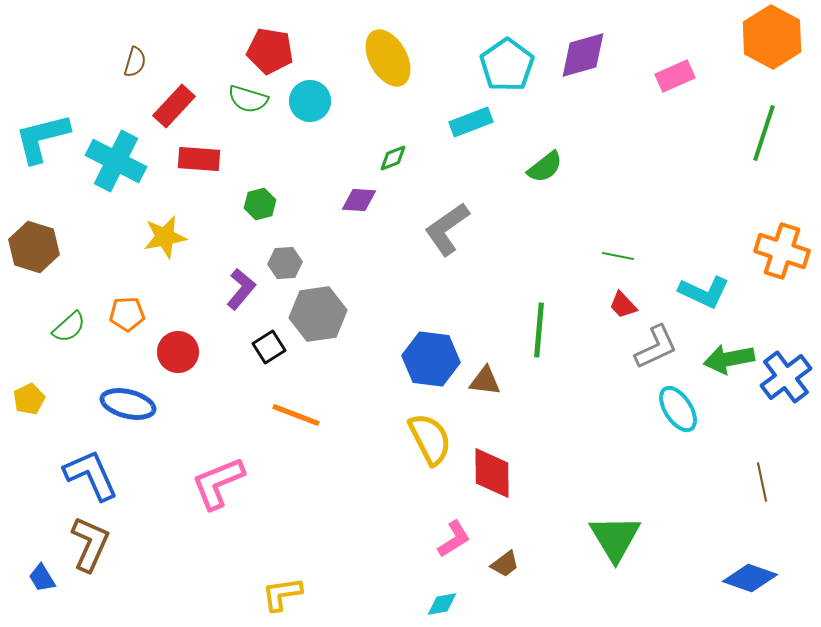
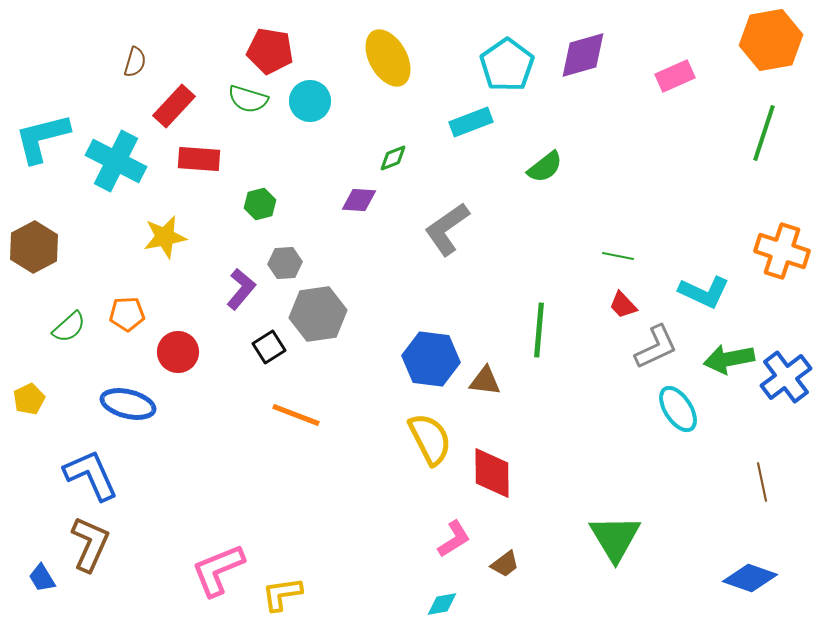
orange hexagon at (772, 37): moved 1 px left, 3 px down; rotated 22 degrees clockwise
brown hexagon at (34, 247): rotated 15 degrees clockwise
pink L-shape at (218, 483): moved 87 px down
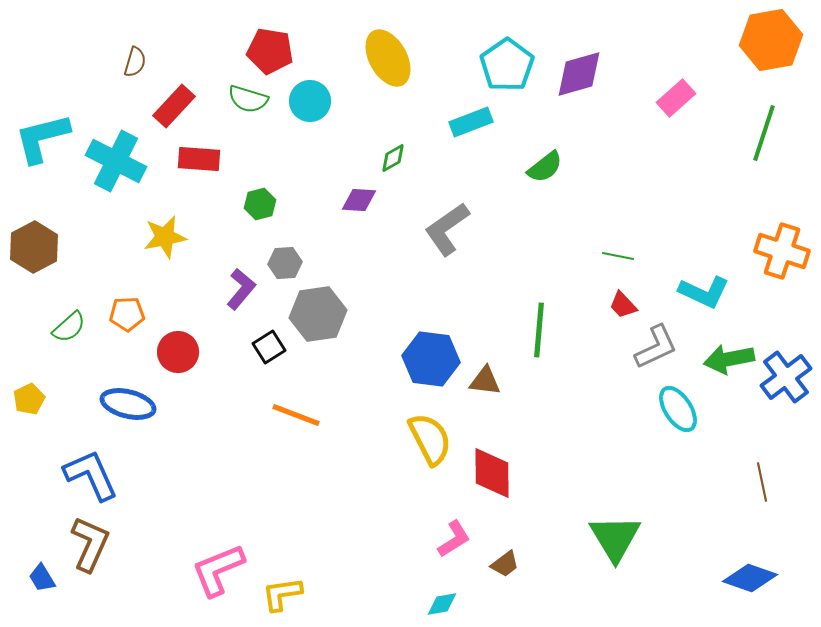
purple diamond at (583, 55): moved 4 px left, 19 px down
pink rectangle at (675, 76): moved 1 px right, 22 px down; rotated 18 degrees counterclockwise
green diamond at (393, 158): rotated 8 degrees counterclockwise
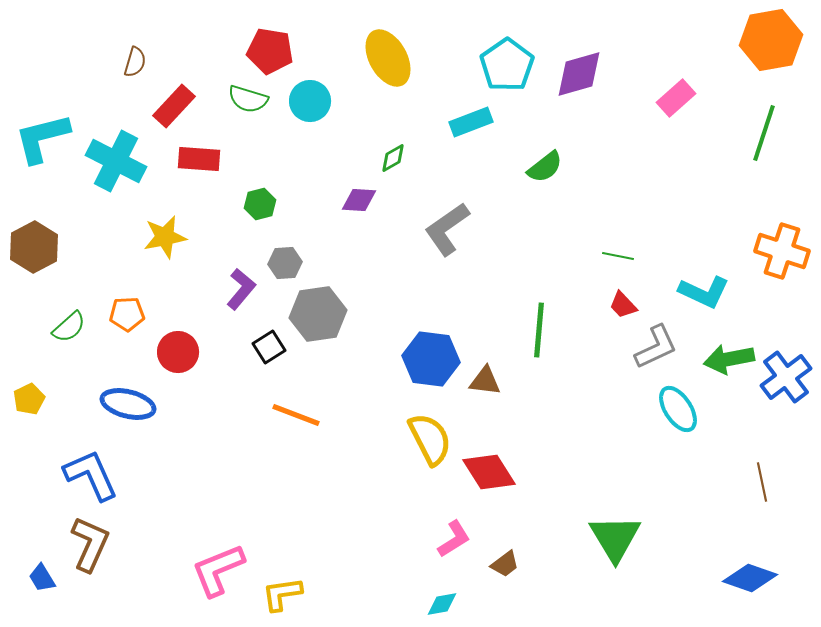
red diamond at (492, 473): moved 3 px left, 1 px up; rotated 32 degrees counterclockwise
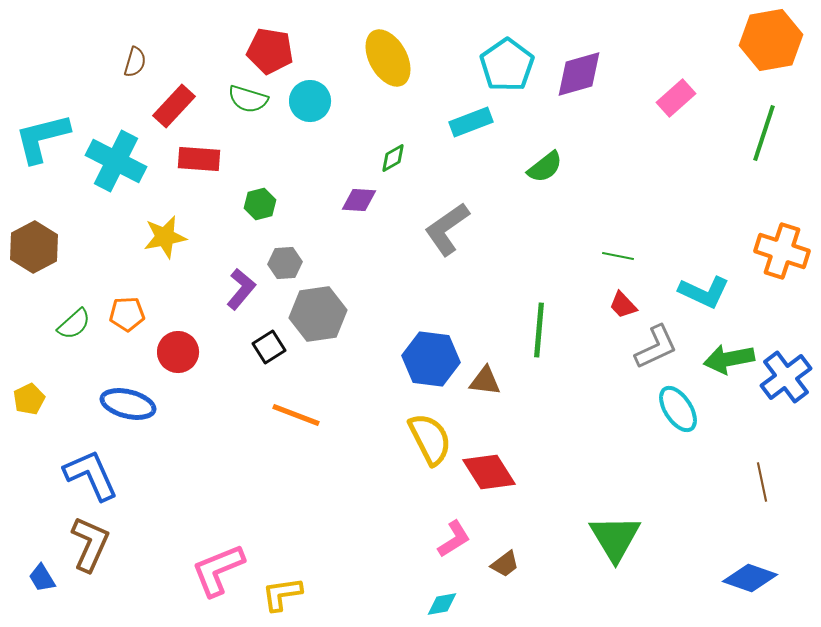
green semicircle at (69, 327): moved 5 px right, 3 px up
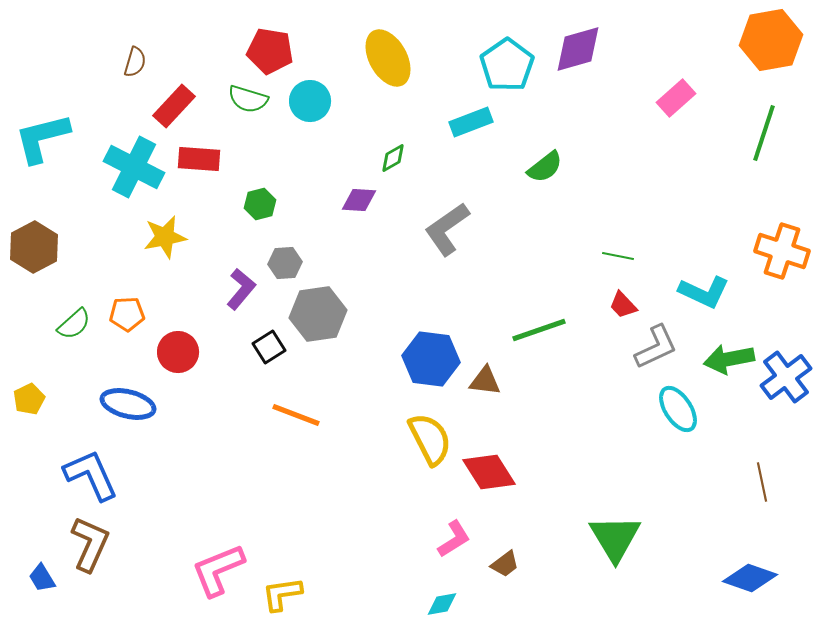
purple diamond at (579, 74): moved 1 px left, 25 px up
cyan cross at (116, 161): moved 18 px right, 6 px down
green line at (539, 330): rotated 66 degrees clockwise
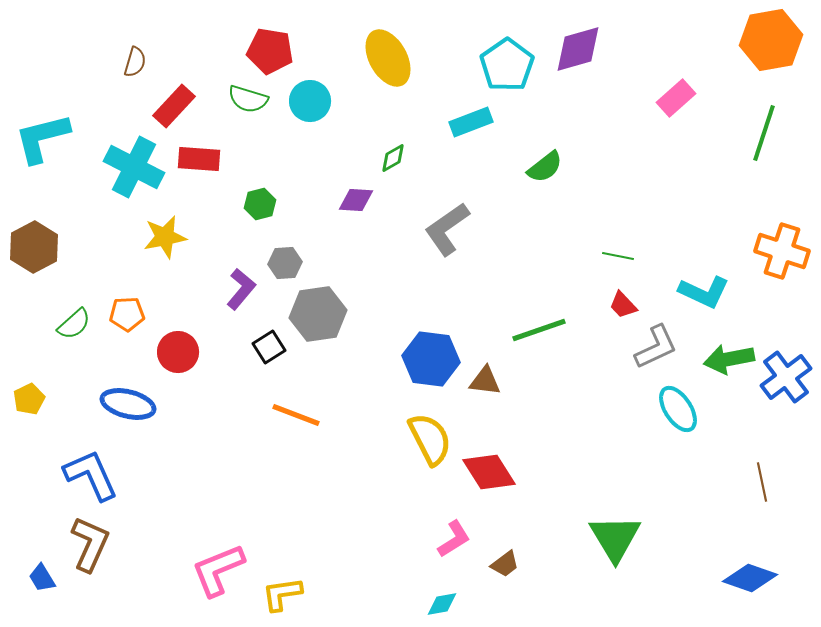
purple diamond at (359, 200): moved 3 px left
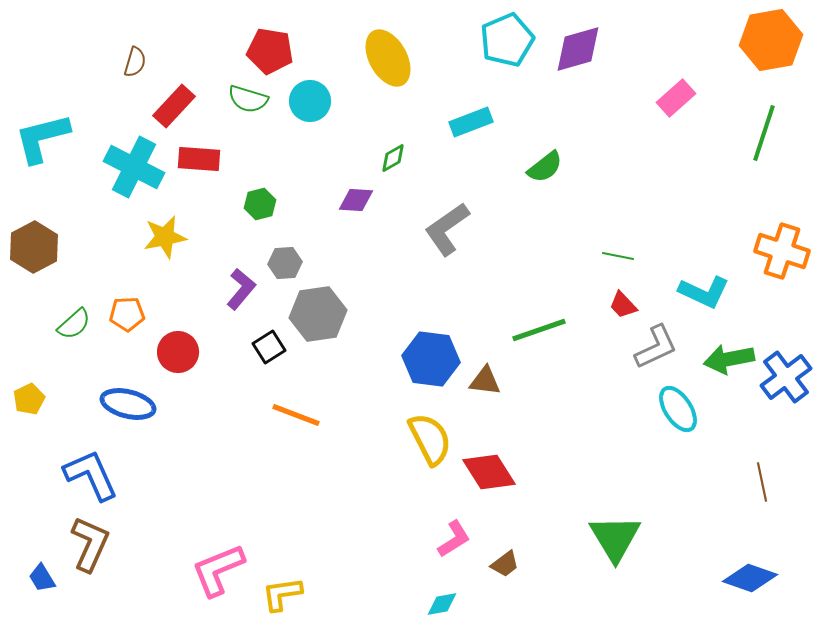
cyan pentagon at (507, 65): moved 25 px up; rotated 12 degrees clockwise
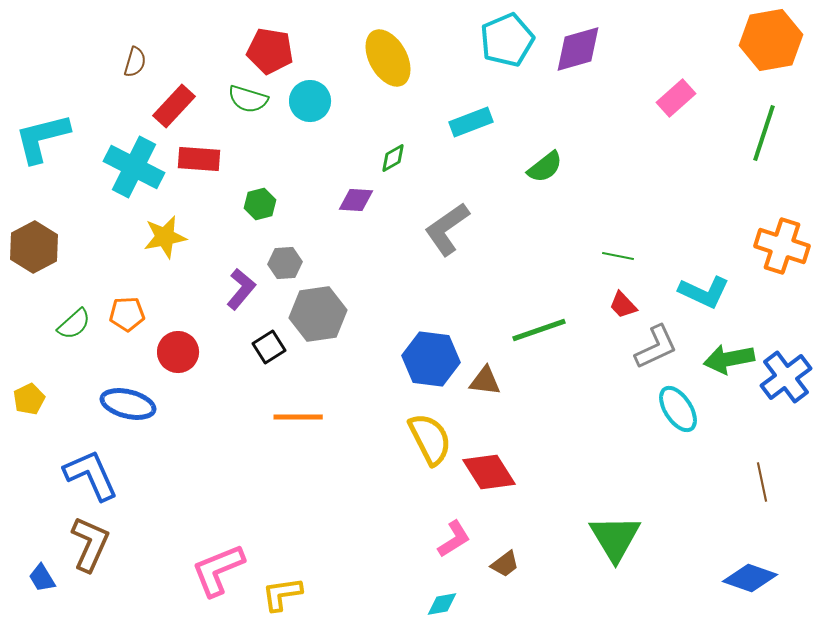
orange cross at (782, 251): moved 5 px up
orange line at (296, 415): moved 2 px right, 2 px down; rotated 21 degrees counterclockwise
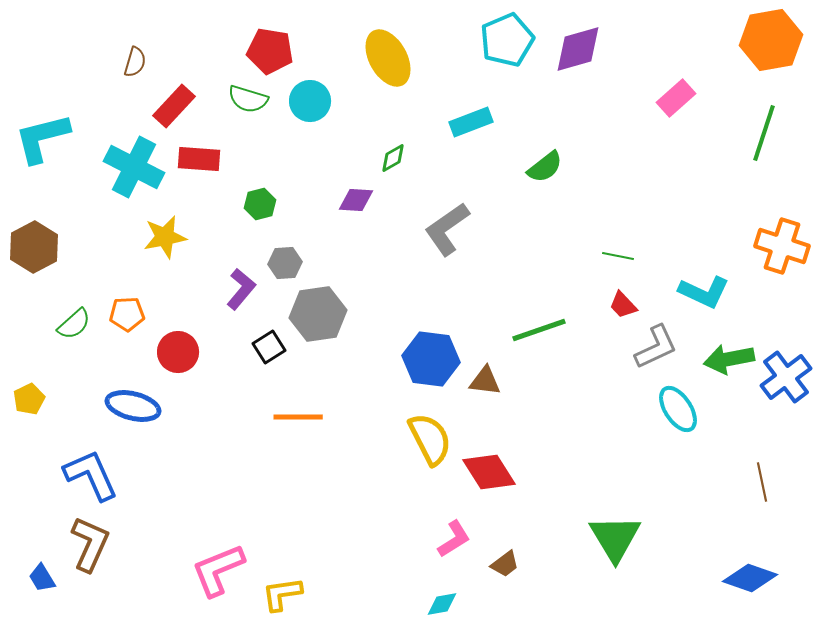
blue ellipse at (128, 404): moved 5 px right, 2 px down
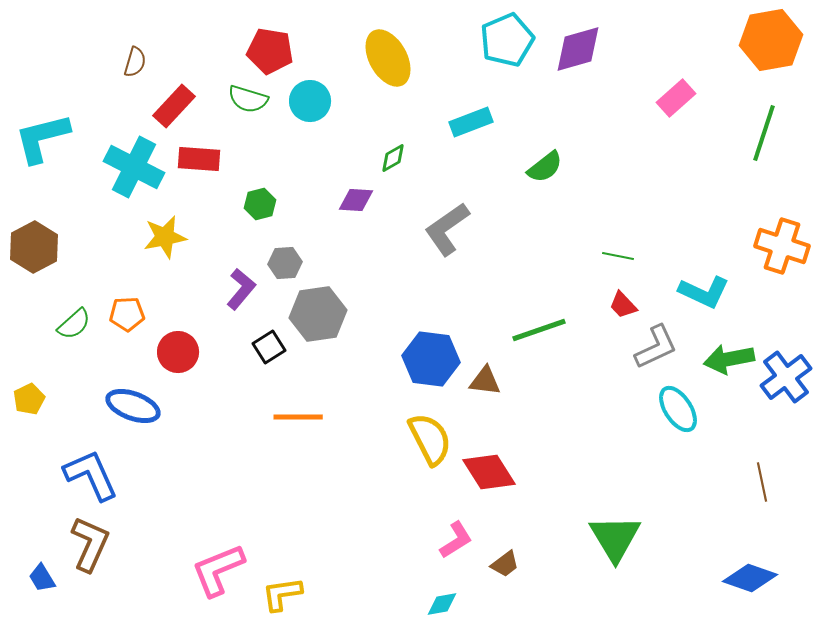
blue ellipse at (133, 406): rotated 6 degrees clockwise
pink L-shape at (454, 539): moved 2 px right, 1 px down
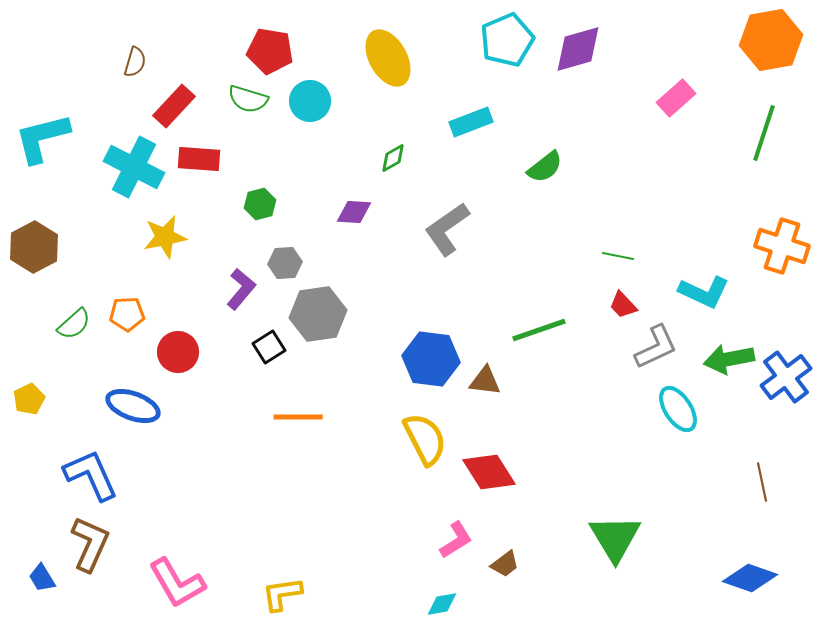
purple diamond at (356, 200): moved 2 px left, 12 px down
yellow semicircle at (430, 439): moved 5 px left
pink L-shape at (218, 570): moved 41 px left, 13 px down; rotated 98 degrees counterclockwise
